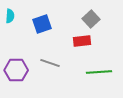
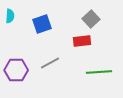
gray line: rotated 48 degrees counterclockwise
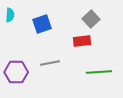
cyan semicircle: moved 1 px up
gray line: rotated 18 degrees clockwise
purple hexagon: moved 2 px down
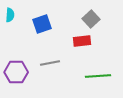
green line: moved 1 px left, 4 px down
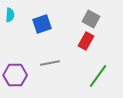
gray square: rotated 18 degrees counterclockwise
red rectangle: moved 4 px right; rotated 54 degrees counterclockwise
purple hexagon: moved 1 px left, 3 px down
green line: rotated 50 degrees counterclockwise
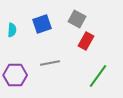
cyan semicircle: moved 2 px right, 15 px down
gray square: moved 14 px left
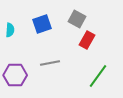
cyan semicircle: moved 2 px left
red rectangle: moved 1 px right, 1 px up
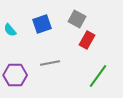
cyan semicircle: rotated 136 degrees clockwise
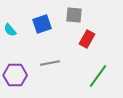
gray square: moved 3 px left, 4 px up; rotated 24 degrees counterclockwise
red rectangle: moved 1 px up
